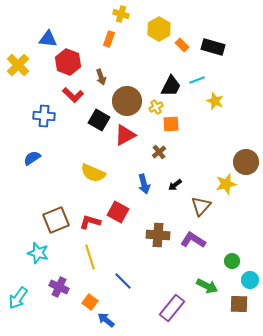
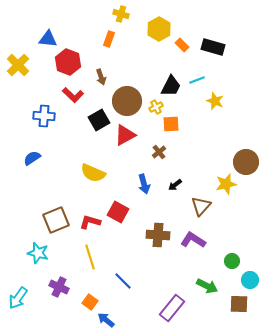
black square at (99, 120): rotated 30 degrees clockwise
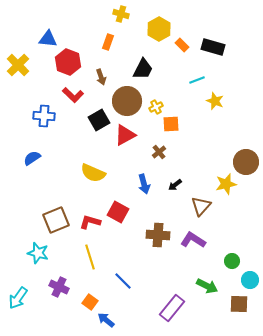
orange rectangle at (109, 39): moved 1 px left, 3 px down
black trapezoid at (171, 86): moved 28 px left, 17 px up
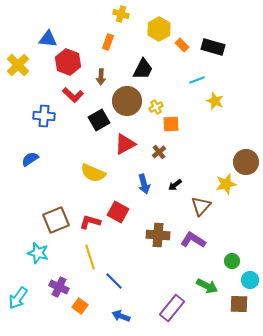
brown arrow at (101, 77): rotated 21 degrees clockwise
red triangle at (125, 135): moved 9 px down
blue semicircle at (32, 158): moved 2 px left, 1 px down
blue line at (123, 281): moved 9 px left
orange square at (90, 302): moved 10 px left, 4 px down
blue arrow at (106, 320): moved 15 px right, 4 px up; rotated 18 degrees counterclockwise
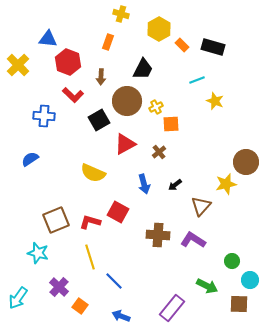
purple cross at (59, 287): rotated 18 degrees clockwise
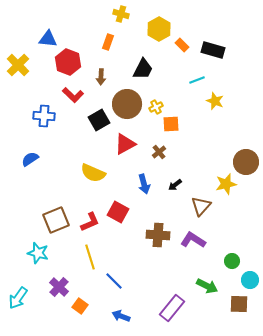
black rectangle at (213, 47): moved 3 px down
brown circle at (127, 101): moved 3 px down
red L-shape at (90, 222): rotated 140 degrees clockwise
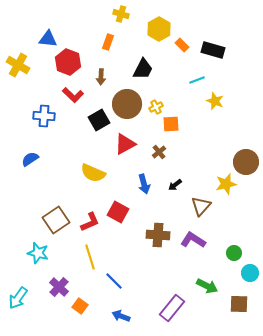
yellow cross at (18, 65): rotated 15 degrees counterclockwise
brown square at (56, 220): rotated 12 degrees counterclockwise
green circle at (232, 261): moved 2 px right, 8 px up
cyan circle at (250, 280): moved 7 px up
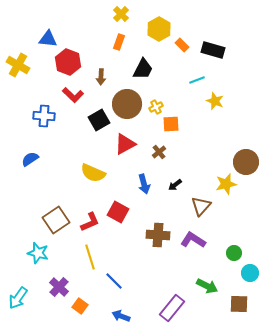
yellow cross at (121, 14): rotated 28 degrees clockwise
orange rectangle at (108, 42): moved 11 px right
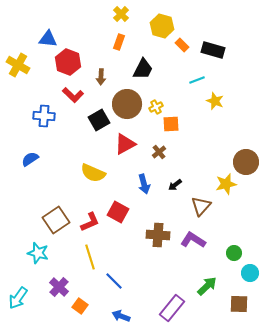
yellow hexagon at (159, 29): moved 3 px right, 3 px up; rotated 15 degrees counterclockwise
green arrow at (207, 286): rotated 70 degrees counterclockwise
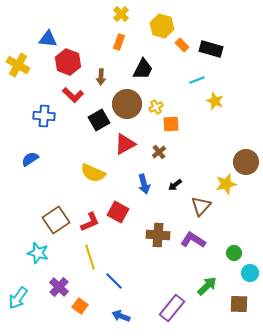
black rectangle at (213, 50): moved 2 px left, 1 px up
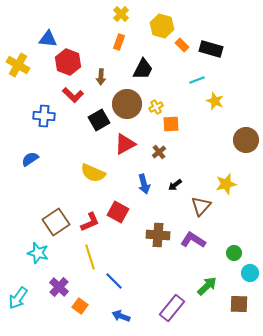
brown circle at (246, 162): moved 22 px up
brown square at (56, 220): moved 2 px down
